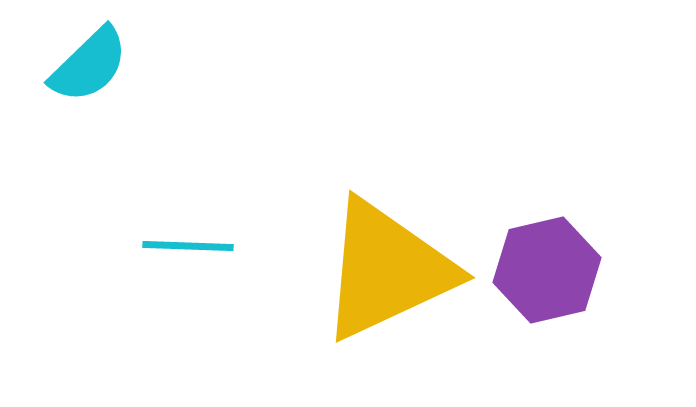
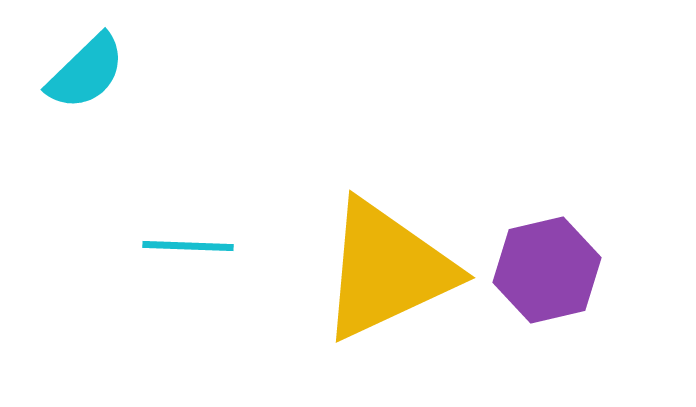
cyan semicircle: moved 3 px left, 7 px down
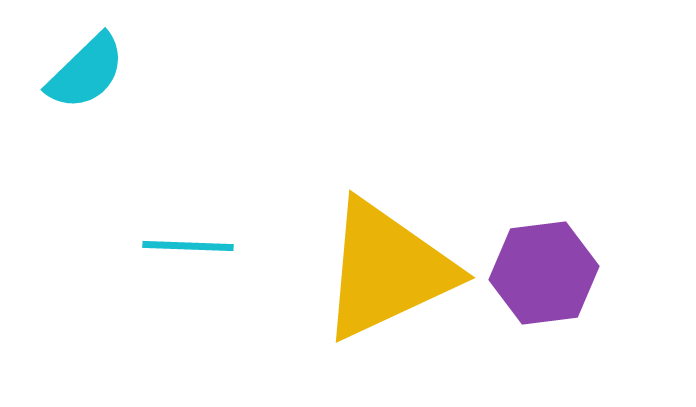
purple hexagon: moved 3 px left, 3 px down; rotated 6 degrees clockwise
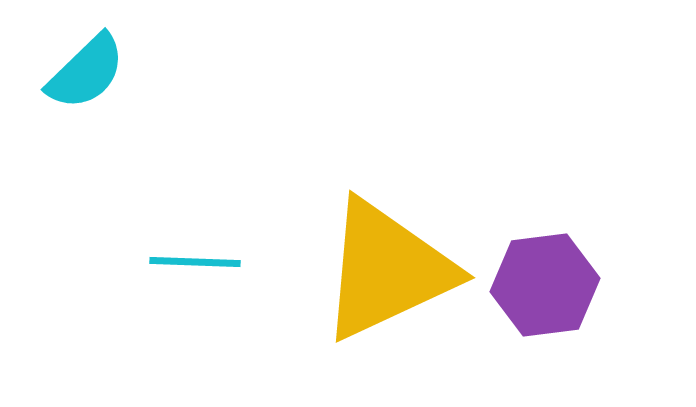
cyan line: moved 7 px right, 16 px down
purple hexagon: moved 1 px right, 12 px down
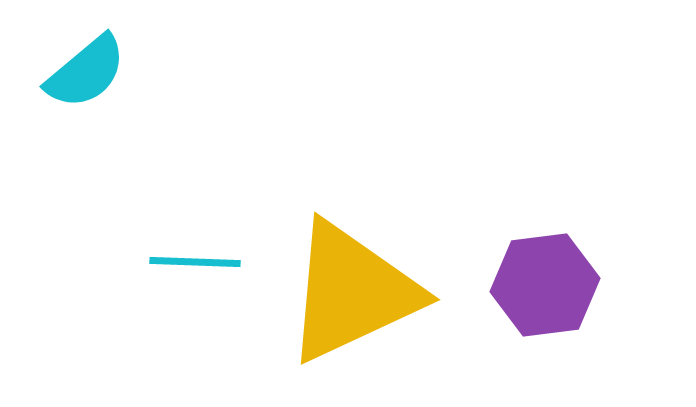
cyan semicircle: rotated 4 degrees clockwise
yellow triangle: moved 35 px left, 22 px down
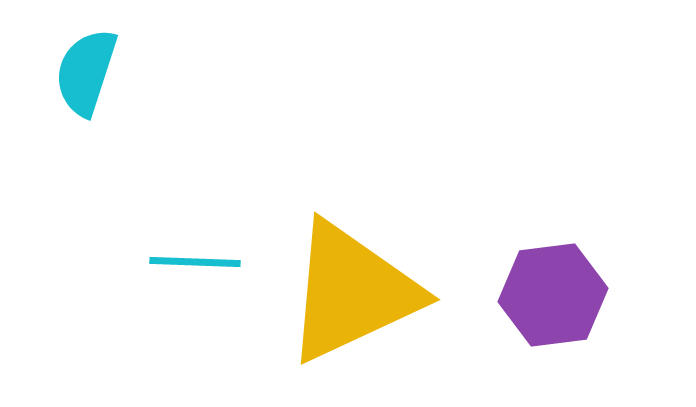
cyan semicircle: rotated 148 degrees clockwise
purple hexagon: moved 8 px right, 10 px down
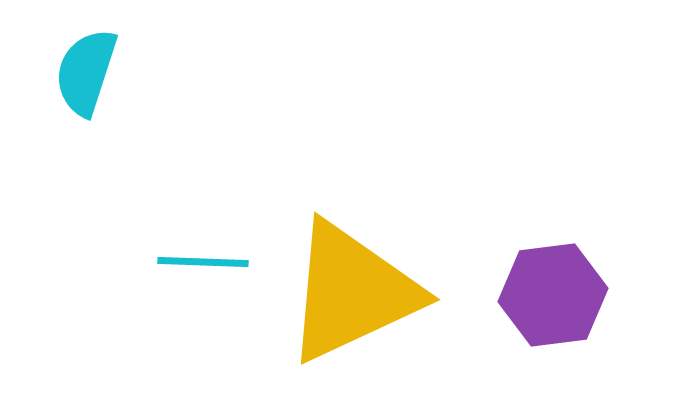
cyan line: moved 8 px right
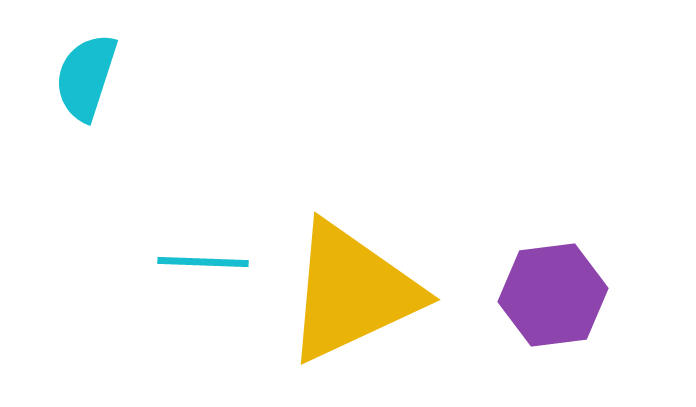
cyan semicircle: moved 5 px down
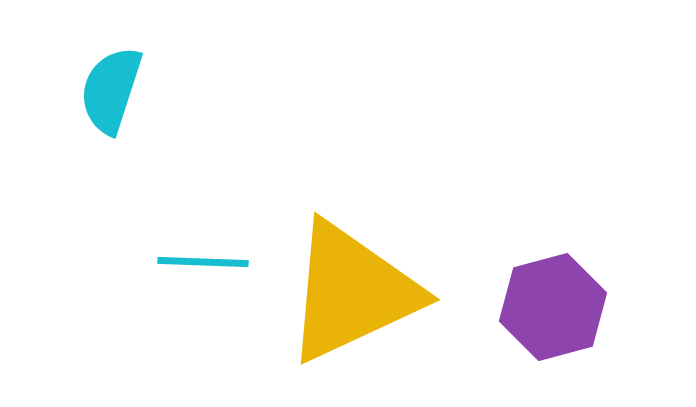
cyan semicircle: moved 25 px right, 13 px down
purple hexagon: moved 12 px down; rotated 8 degrees counterclockwise
